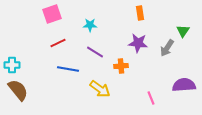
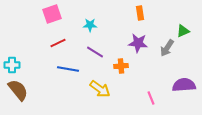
green triangle: rotated 32 degrees clockwise
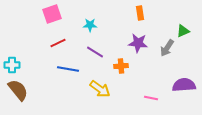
pink line: rotated 56 degrees counterclockwise
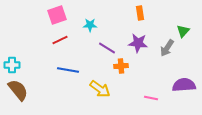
pink square: moved 5 px right, 1 px down
green triangle: rotated 24 degrees counterclockwise
red line: moved 2 px right, 3 px up
purple line: moved 12 px right, 4 px up
blue line: moved 1 px down
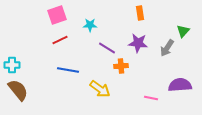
purple semicircle: moved 4 px left
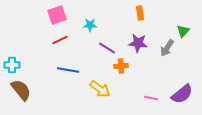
purple semicircle: moved 2 px right, 9 px down; rotated 145 degrees clockwise
brown semicircle: moved 3 px right
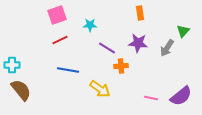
purple semicircle: moved 1 px left, 2 px down
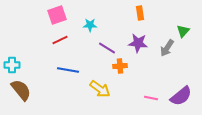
orange cross: moved 1 px left
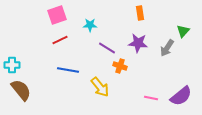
orange cross: rotated 24 degrees clockwise
yellow arrow: moved 2 px up; rotated 15 degrees clockwise
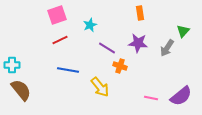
cyan star: rotated 24 degrees counterclockwise
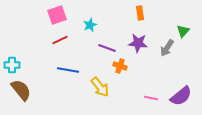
purple line: rotated 12 degrees counterclockwise
